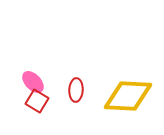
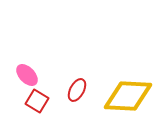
pink ellipse: moved 6 px left, 7 px up
red ellipse: moved 1 px right; rotated 25 degrees clockwise
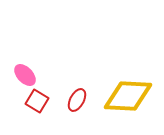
pink ellipse: moved 2 px left
red ellipse: moved 10 px down
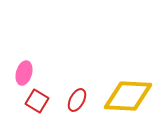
pink ellipse: moved 1 px left, 2 px up; rotated 60 degrees clockwise
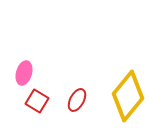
yellow diamond: rotated 54 degrees counterclockwise
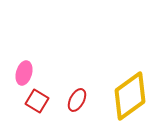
yellow diamond: moved 2 px right; rotated 15 degrees clockwise
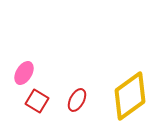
pink ellipse: rotated 15 degrees clockwise
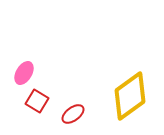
red ellipse: moved 4 px left, 14 px down; rotated 25 degrees clockwise
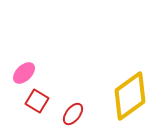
pink ellipse: rotated 15 degrees clockwise
red ellipse: rotated 15 degrees counterclockwise
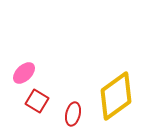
yellow diamond: moved 14 px left
red ellipse: rotated 25 degrees counterclockwise
